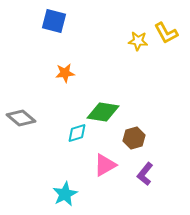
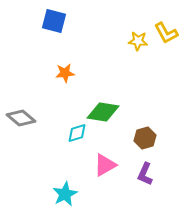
brown hexagon: moved 11 px right
purple L-shape: rotated 15 degrees counterclockwise
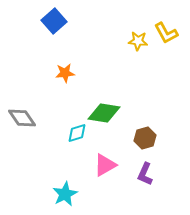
blue square: rotated 35 degrees clockwise
green diamond: moved 1 px right, 1 px down
gray diamond: moved 1 px right; rotated 16 degrees clockwise
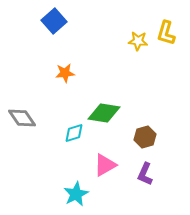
yellow L-shape: rotated 45 degrees clockwise
cyan diamond: moved 3 px left
brown hexagon: moved 1 px up
cyan star: moved 11 px right
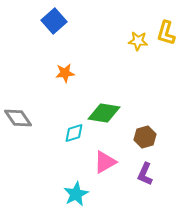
gray diamond: moved 4 px left
pink triangle: moved 3 px up
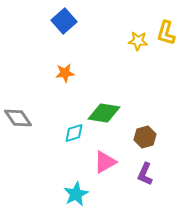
blue square: moved 10 px right
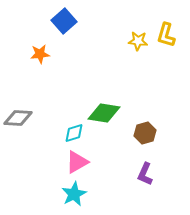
yellow L-shape: moved 2 px down
orange star: moved 25 px left, 19 px up
gray diamond: rotated 52 degrees counterclockwise
brown hexagon: moved 4 px up
pink triangle: moved 28 px left
cyan star: moved 2 px left
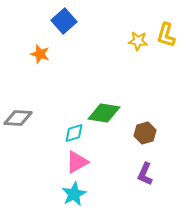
orange star: rotated 24 degrees clockwise
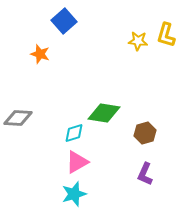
cyan star: rotated 10 degrees clockwise
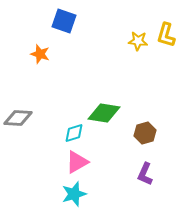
blue square: rotated 30 degrees counterclockwise
